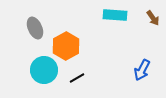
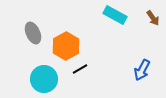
cyan rectangle: rotated 25 degrees clockwise
gray ellipse: moved 2 px left, 5 px down
cyan circle: moved 9 px down
black line: moved 3 px right, 9 px up
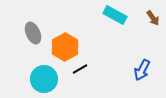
orange hexagon: moved 1 px left, 1 px down
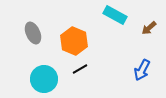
brown arrow: moved 4 px left, 10 px down; rotated 84 degrees clockwise
orange hexagon: moved 9 px right, 6 px up; rotated 8 degrees counterclockwise
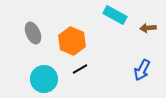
brown arrow: moved 1 px left; rotated 35 degrees clockwise
orange hexagon: moved 2 px left
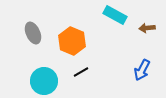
brown arrow: moved 1 px left
black line: moved 1 px right, 3 px down
cyan circle: moved 2 px down
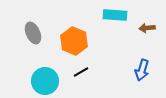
cyan rectangle: rotated 25 degrees counterclockwise
orange hexagon: moved 2 px right
blue arrow: rotated 10 degrees counterclockwise
cyan circle: moved 1 px right
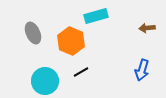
cyan rectangle: moved 19 px left, 1 px down; rotated 20 degrees counterclockwise
orange hexagon: moved 3 px left
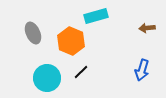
black line: rotated 14 degrees counterclockwise
cyan circle: moved 2 px right, 3 px up
